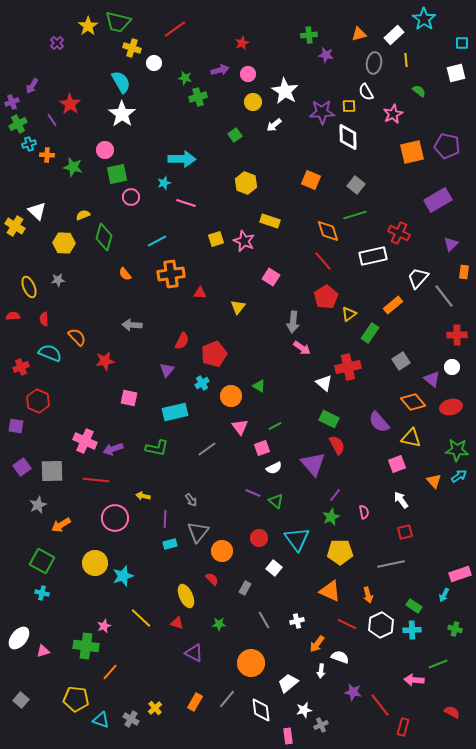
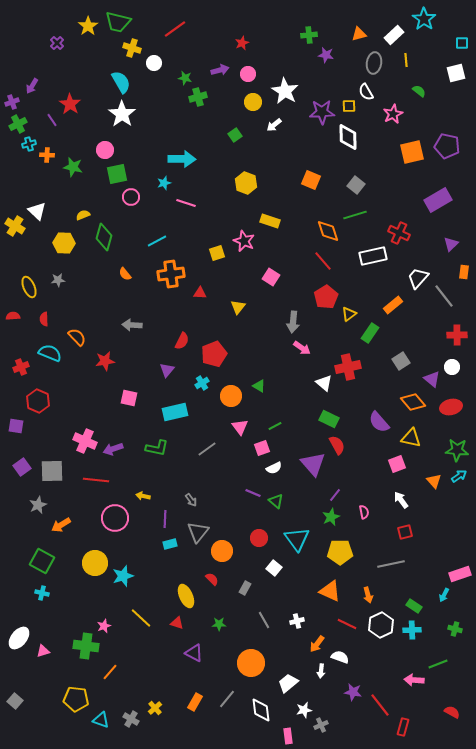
yellow square at (216, 239): moved 1 px right, 14 px down
gray square at (21, 700): moved 6 px left, 1 px down
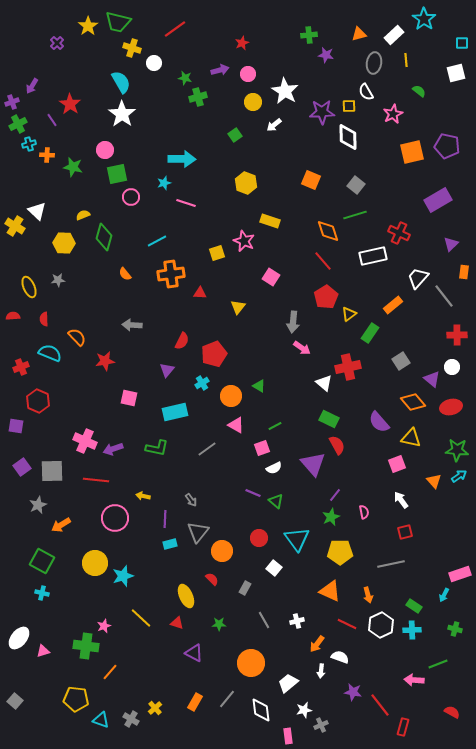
pink triangle at (240, 427): moved 4 px left, 2 px up; rotated 24 degrees counterclockwise
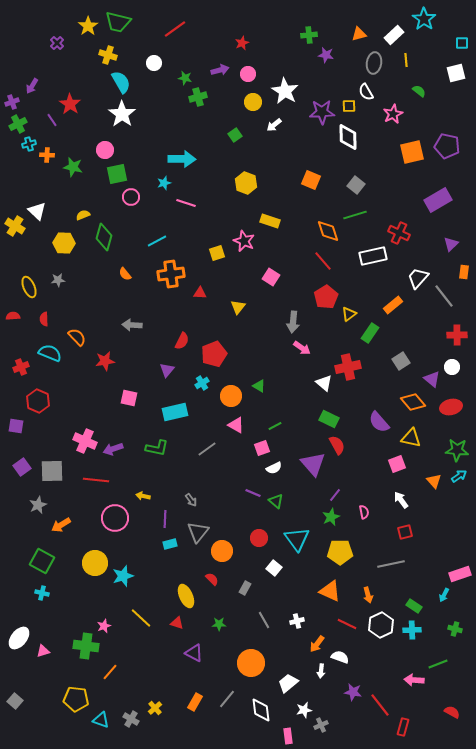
yellow cross at (132, 48): moved 24 px left, 7 px down
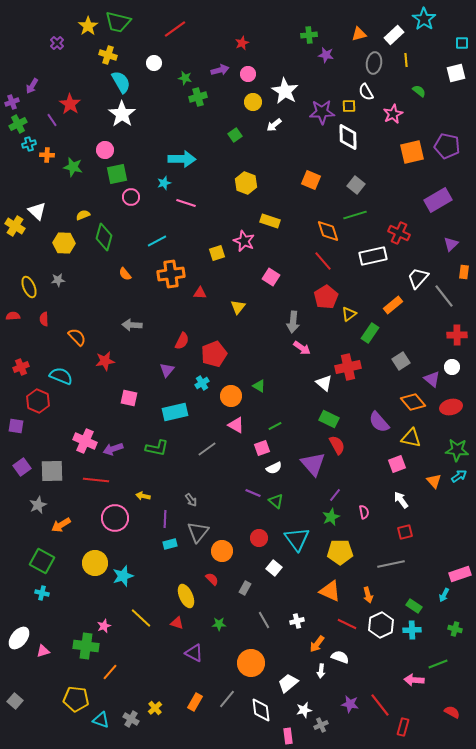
cyan semicircle at (50, 353): moved 11 px right, 23 px down
purple star at (353, 692): moved 3 px left, 12 px down
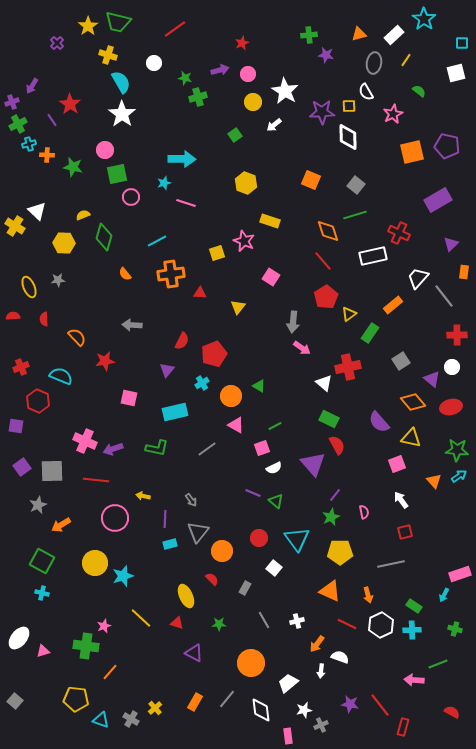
yellow line at (406, 60): rotated 40 degrees clockwise
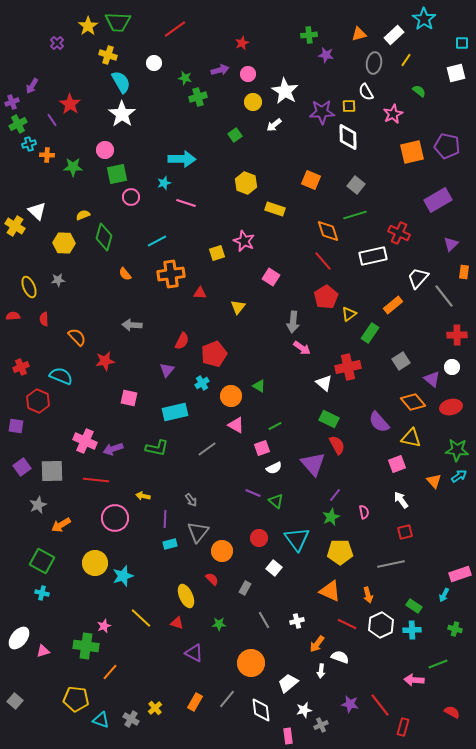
green trapezoid at (118, 22): rotated 12 degrees counterclockwise
green star at (73, 167): rotated 12 degrees counterclockwise
yellow rectangle at (270, 221): moved 5 px right, 12 px up
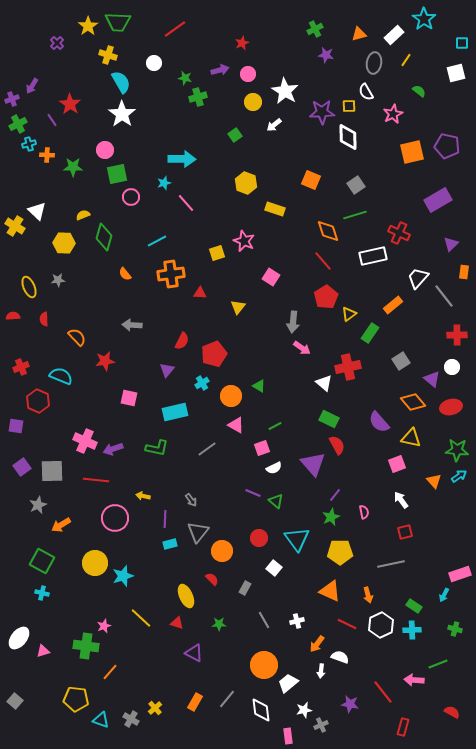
green cross at (309, 35): moved 6 px right, 6 px up; rotated 21 degrees counterclockwise
purple cross at (12, 102): moved 3 px up
gray square at (356, 185): rotated 18 degrees clockwise
pink line at (186, 203): rotated 30 degrees clockwise
orange circle at (251, 663): moved 13 px right, 2 px down
red line at (380, 705): moved 3 px right, 13 px up
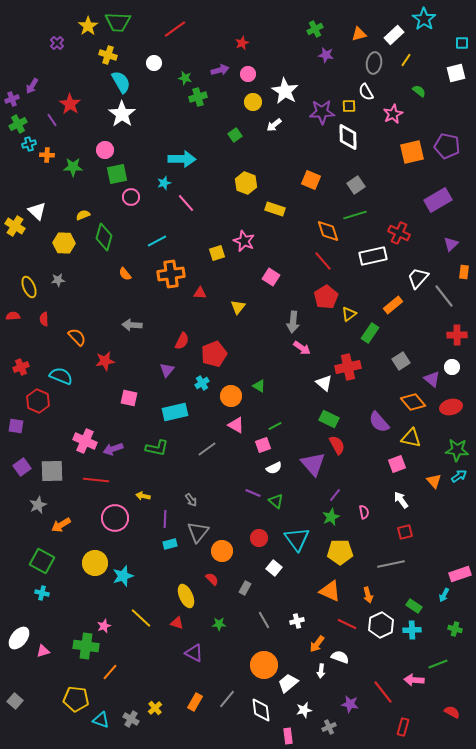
pink square at (262, 448): moved 1 px right, 3 px up
gray cross at (321, 725): moved 8 px right, 2 px down
